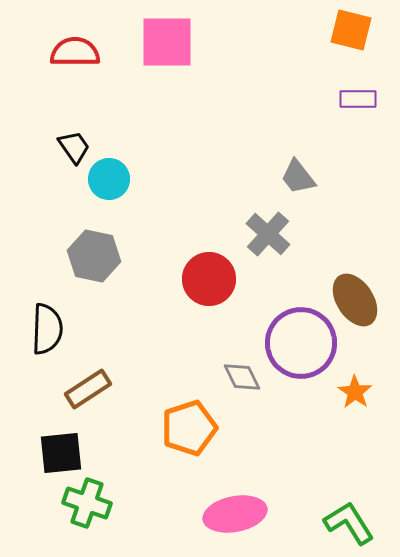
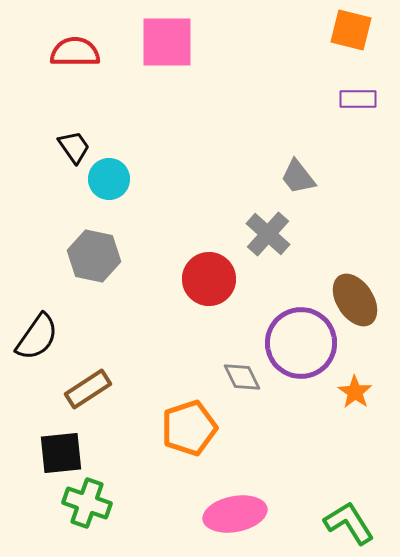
black semicircle: moved 10 px left, 8 px down; rotated 33 degrees clockwise
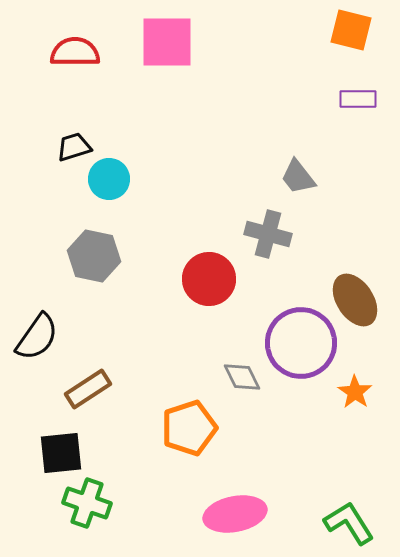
black trapezoid: rotated 72 degrees counterclockwise
gray cross: rotated 27 degrees counterclockwise
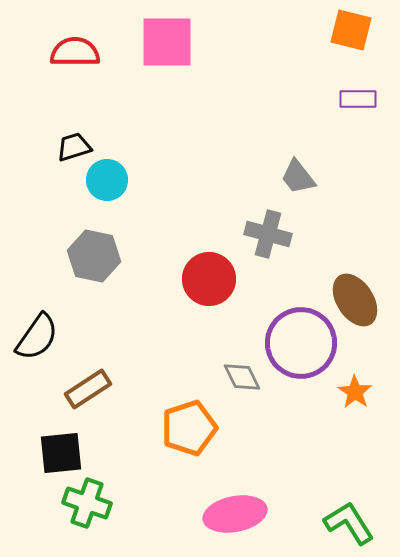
cyan circle: moved 2 px left, 1 px down
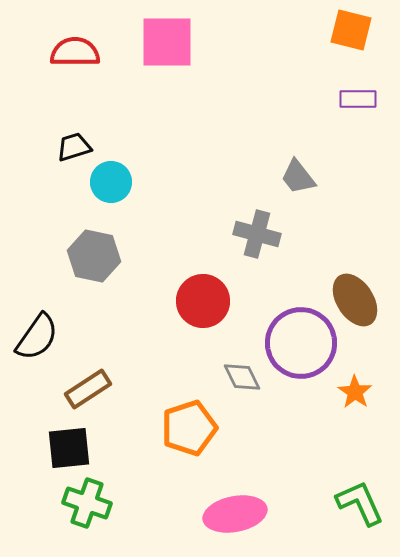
cyan circle: moved 4 px right, 2 px down
gray cross: moved 11 px left
red circle: moved 6 px left, 22 px down
black square: moved 8 px right, 5 px up
green L-shape: moved 11 px right, 20 px up; rotated 8 degrees clockwise
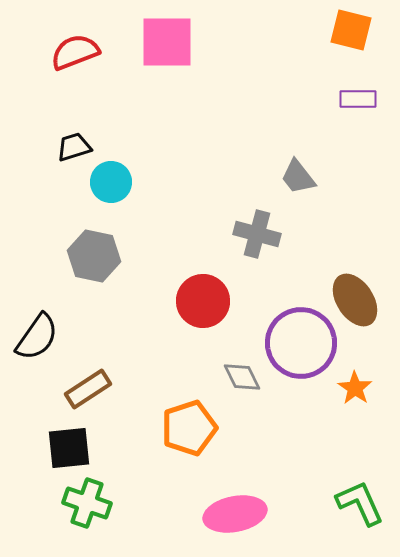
red semicircle: rotated 21 degrees counterclockwise
orange star: moved 4 px up
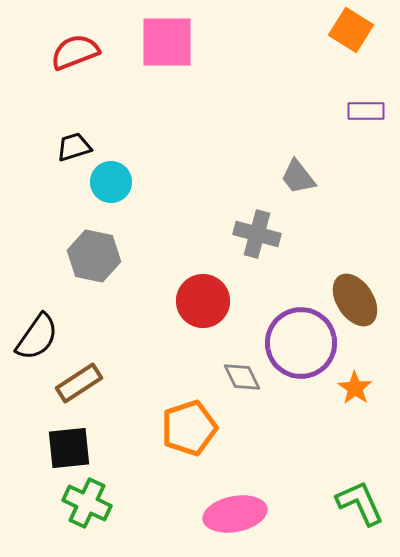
orange square: rotated 18 degrees clockwise
purple rectangle: moved 8 px right, 12 px down
brown rectangle: moved 9 px left, 6 px up
green cross: rotated 6 degrees clockwise
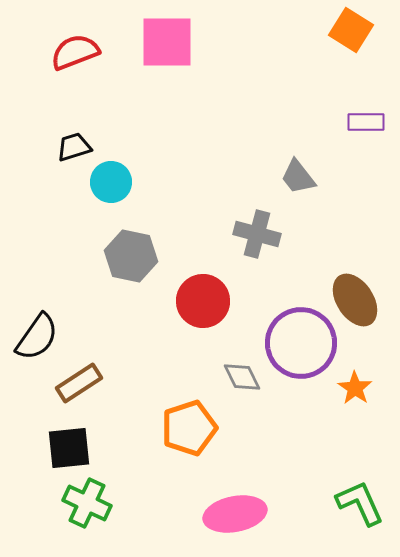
purple rectangle: moved 11 px down
gray hexagon: moved 37 px right
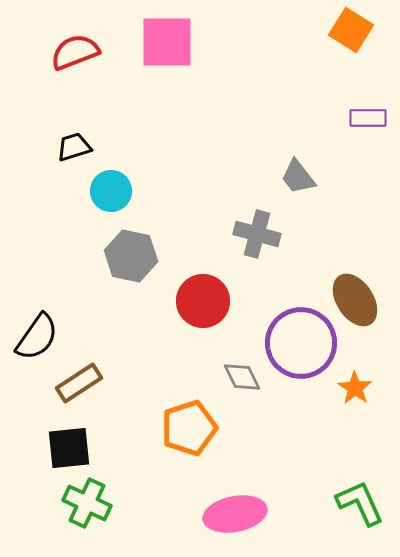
purple rectangle: moved 2 px right, 4 px up
cyan circle: moved 9 px down
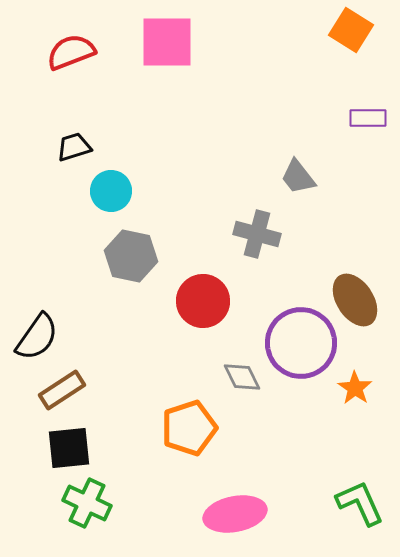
red semicircle: moved 4 px left
brown rectangle: moved 17 px left, 7 px down
